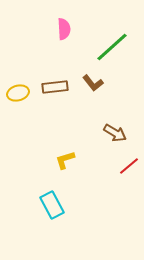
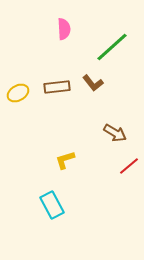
brown rectangle: moved 2 px right
yellow ellipse: rotated 15 degrees counterclockwise
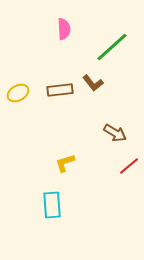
brown rectangle: moved 3 px right, 3 px down
yellow L-shape: moved 3 px down
cyan rectangle: rotated 24 degrees clockwise
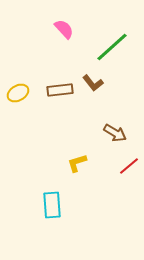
pink semicircle: rotated 40 degrees counterclockwise
yellow L-shape: moved 12 px right
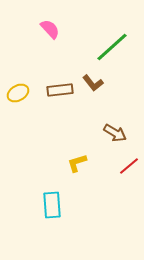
pink semicircle: moved 14 px left
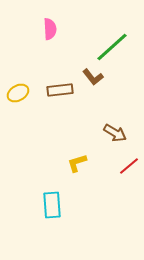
pink semicircle: rotated 40 degrees clockwise
brown L-shape: moved 6 px up
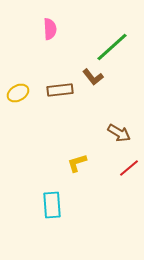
brown arrow: moved 4 px right
red line: moved 2 px down
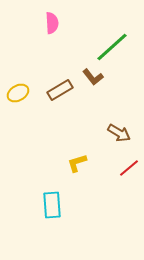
pink semicircle: moved 2 px right, 6 px up
brown rectangle: rotated 25 degrees counterclockwise
